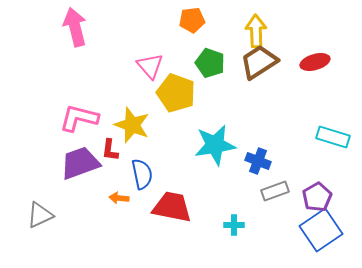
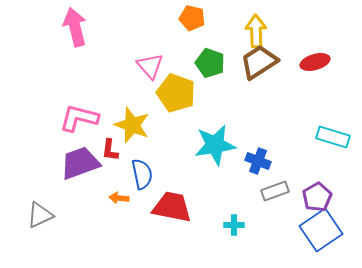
orange pentagon: moved 2 px up; rotated 20 degrees clockwise
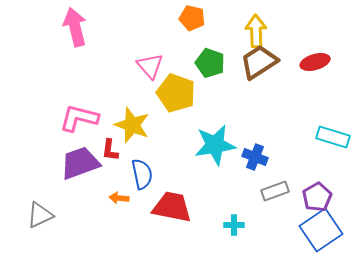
blue cross: moved 3 px left, 4 px up
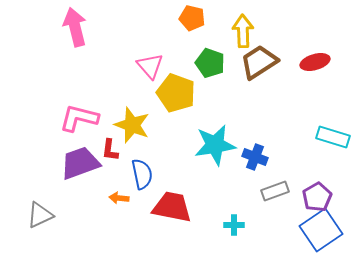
yellow arrow: moved 13 px left
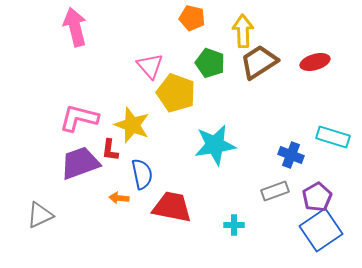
blue cross: moved 36 px right, 2 px up
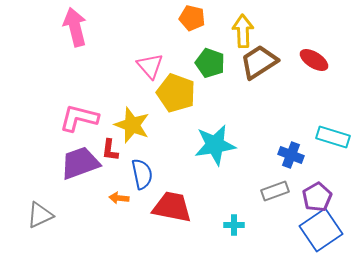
red ellipse: moved 1 px left, 2 px up; rotated 48 degrees clockwise
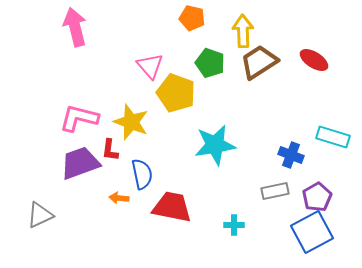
yellow star: moved 1 px left, 3 px up
gray rectangle: rotated 8 degrees clockwise
blue square: moved 9 px left, 2 px down; rotated 6 degrees clockwise
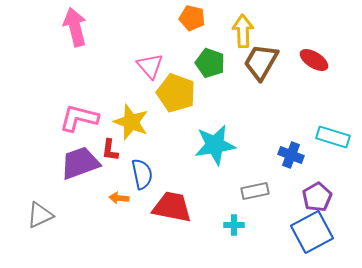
brown trapezoid: moved 2 px right; rotated 27 degrees counterclockwise
gray rectangle: moved 20 px left
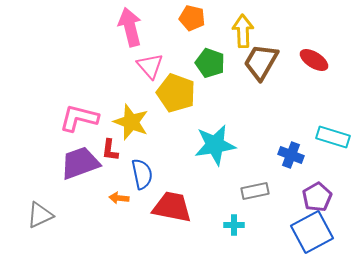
pink arrow: moved 55 px right
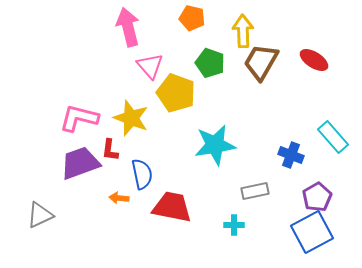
pink arrow: moved 2 px left
yellow star: moved 4 px up
cyan rectangle: rotated 32 degrees clockwise
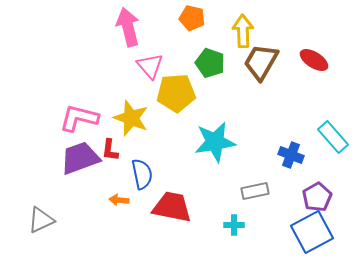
yellow pentagon: rotated 24 degrees counterclockwise
cyan star: moved 3 px up
purple trapezoid: moved 5 px up
orange arrow: moved 2 px down
gray triangle: moved 1 px right, 5 px down
